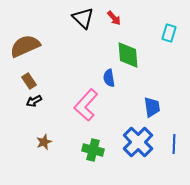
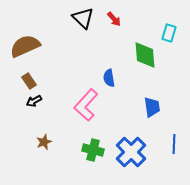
red arrow: moved 1 px down
green diamond: moved 17 px right
blue cross: moved 7 px left, 10 px down
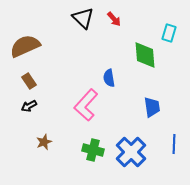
black arrow: moved 5 px left, 5 px down
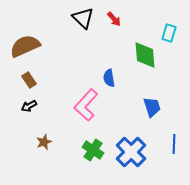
brown rectangle: moved 1 px up
blue trapezoid: rotated 10 degrees counterclockwise
green cross: rotated 20 degrees clockwise
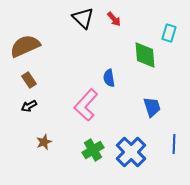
green cross: rotated 25 degrees clockwise
